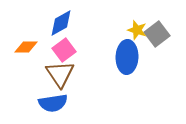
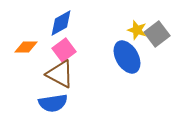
blue ellipse: rotated 32 degrees counterclockwise
brown triangle: rotated 28 degrees counterclockwise
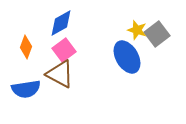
orange diamond: rotated 70 degrees counterclockwise
blue semicircle: moved 27 px left, 14 px up
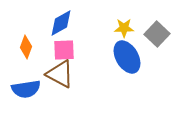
yellow star: moved 13 px left, 2 px up; rotated 18 degrees counterclockwise
gray square: rotated 10 degrees counterclockwise
pink square: rotated 35 degrees clockwise
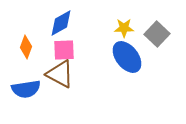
blue ellipse: rotated 8 degrees counterclockwise
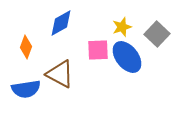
yellow star: moved 2 px left, 1 px up; rotated 18 degrees counterclockwise
pink square: moved 34 px right
